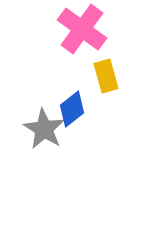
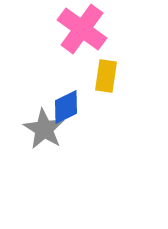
yellow rectangle: rotated 24 degrees clockwise
blue diamond: moved 6 px left, 2 px up; rotated 12 degrees clockwise
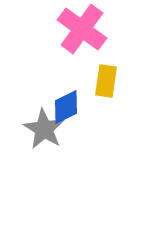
yellow rectangle: moved 5 px down
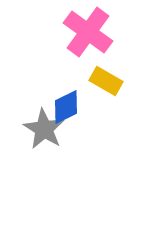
pink cross: moved 6 px right, 3 px down
yellow rectangle: rotated 68 degrees counterclockwise
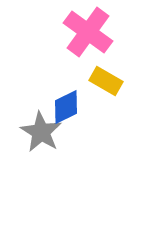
gray star: moved 3 px left, 3 px down
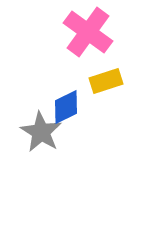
yellow rectangle: rotated 48 degrees counterclockwise
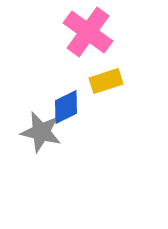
gray star: rotated 18 degrees counterclockwise
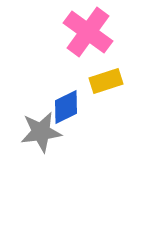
gray star: rotated 21 degrees counterclockwise
